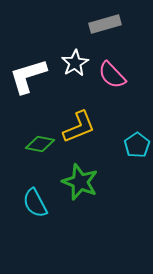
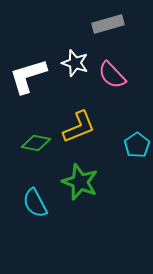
gray rectangle: moved 3 px right
white star: rotated 24 degrees counterclockwise
green diamond: moved 4 px left, 1 px up
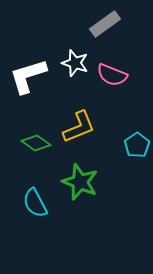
gray rectangle: moved 3 px left; rotated 20 degrees counterclockwise
pink semicircle: rotated 24 degrees counterclockwise
green diamond: rotated 24 degrees clockwise
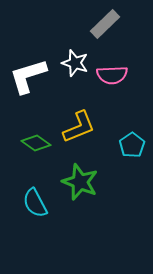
gray rectangle: rotated 8 degrees counterclockwise
pink semicircle: rotated 24 degrees counterclockwise
cyan pentagon: moved 5 px left
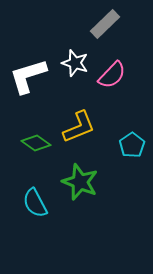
pink semicircle: rotated 44 degrees counterclockwise
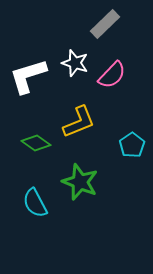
yellow L-shape: moved 5 px up
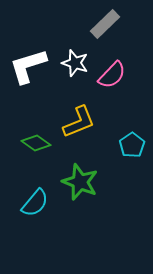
white L-shape: moved 10 px up
cyan semicircle: rotated 112 degrees counterclockwise
